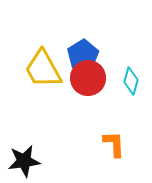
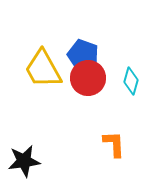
blue pentagon: rotated 20 degrees counterclockwise
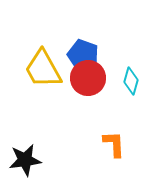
black star: moved 1 px right, 1 px up
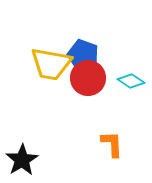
yellow trapezoid: moved 8 px right, 5 px up; rotated 51 degrees counterclockwise
cyan diamond: rotated 72 degrees counterclockwise
orange L-shape: moved 2 px left
black star: moved 3 px left; rotated 24 degrees counterclockwise
